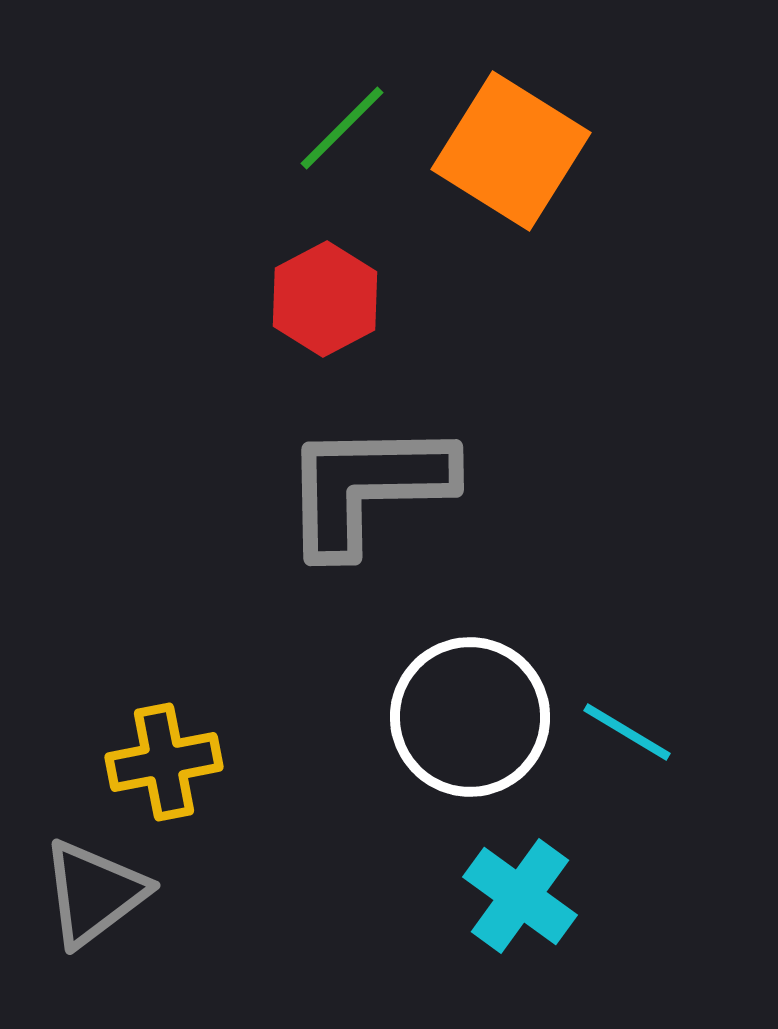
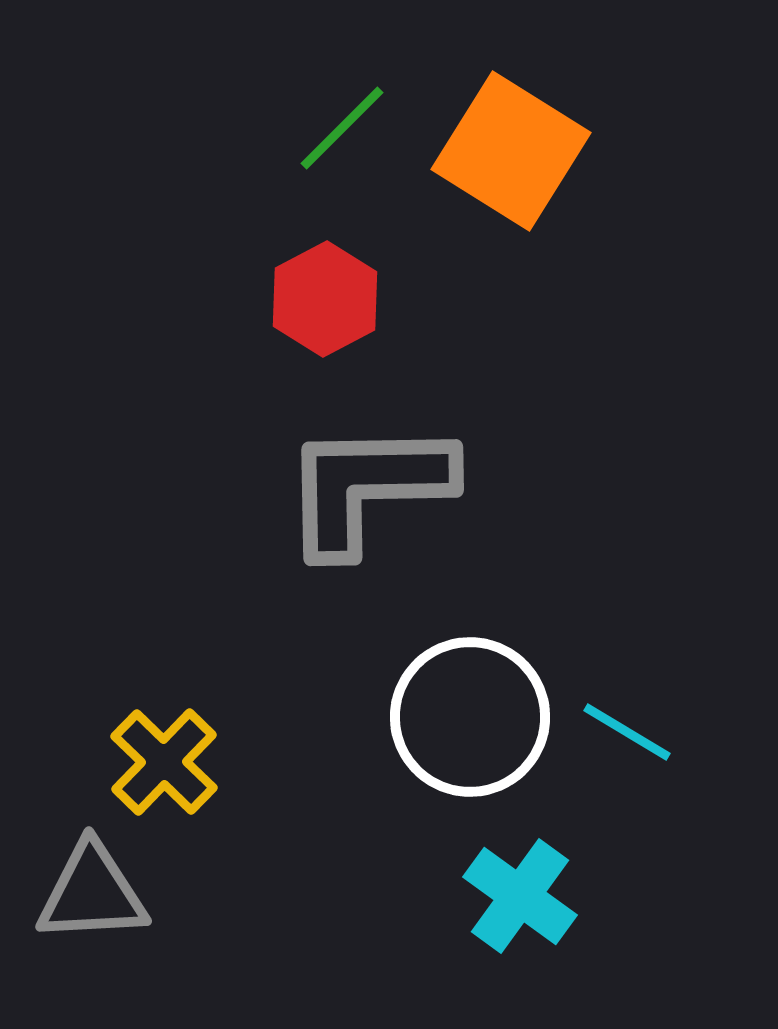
yellow cross: rotated 35 degrees counterclockwise
gray triangle: moved 2 px left; rotated 34 degrees clockwise
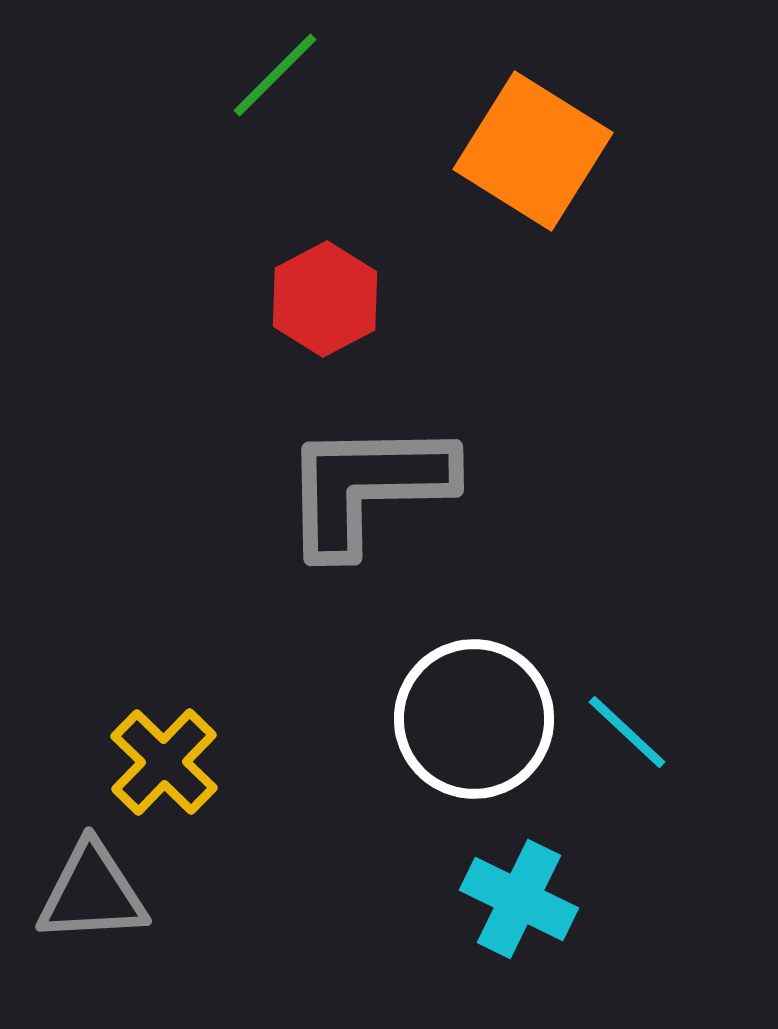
green line: moved 67 px left, 53 px up
orange square: moved 22 px right
white circle: moved 4 px right, 2 px down
cyan line: rotated 12 degrees clockwise
cyan cross: moved 1 px left, 3 px down; rotated 10 degrees counterclockwise
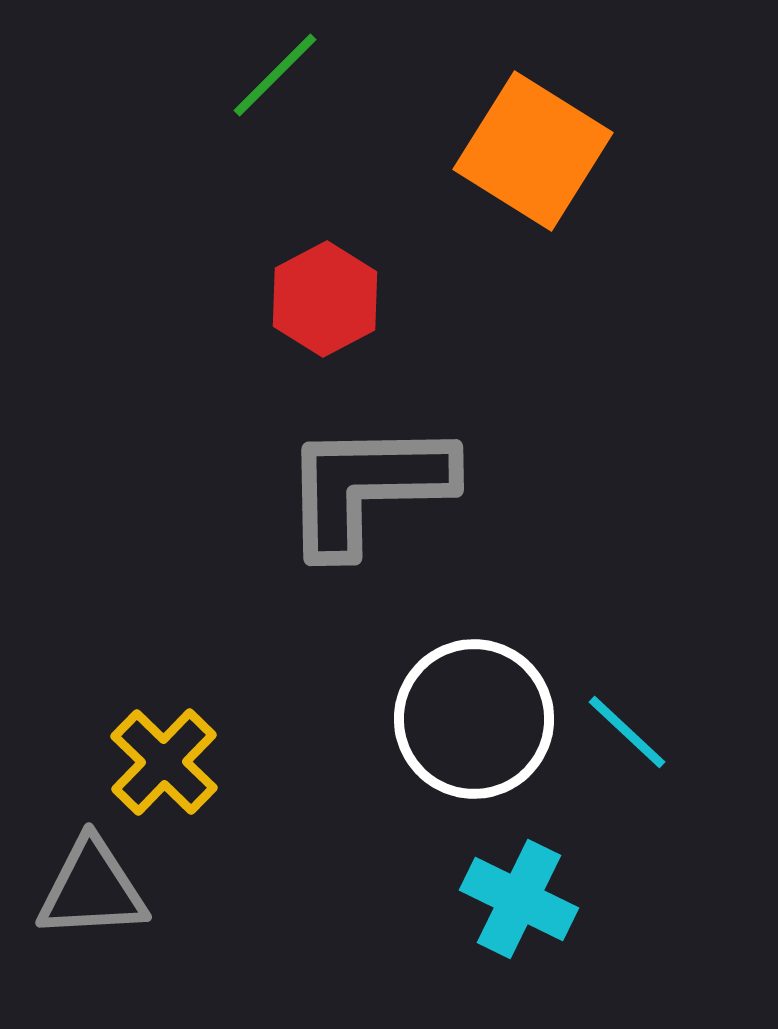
gray triangle: moved 4 px up
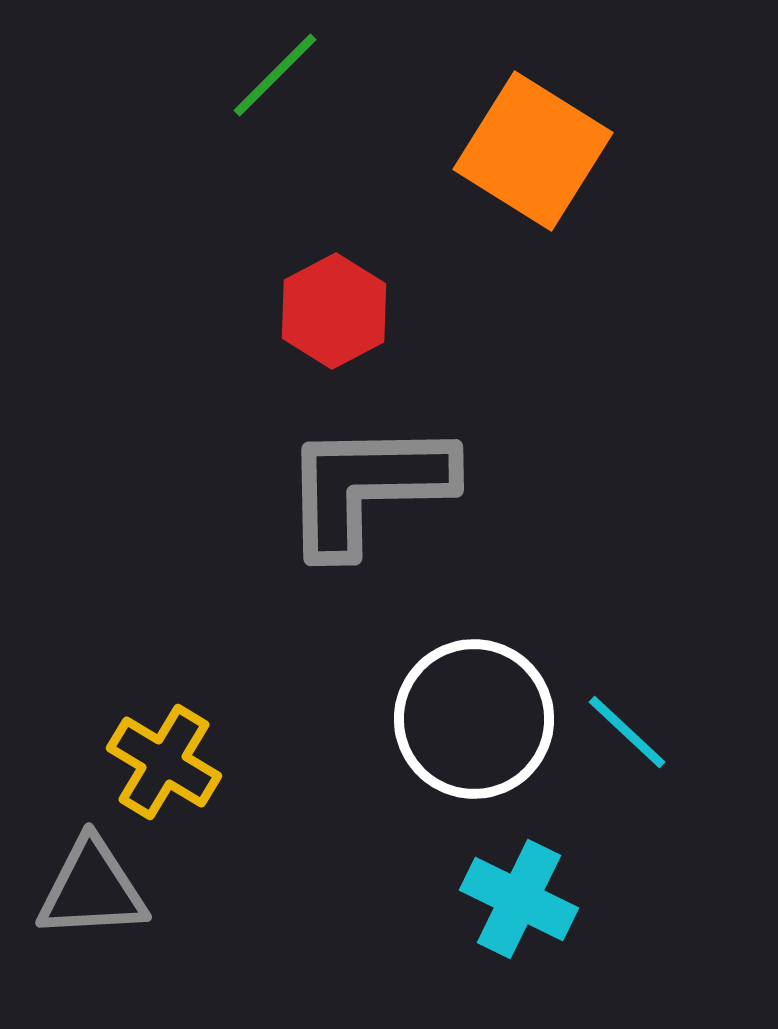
red hexagon: moved 9 px right, 12 px down
yellow cross: rotated 13 degrees counterclockwise
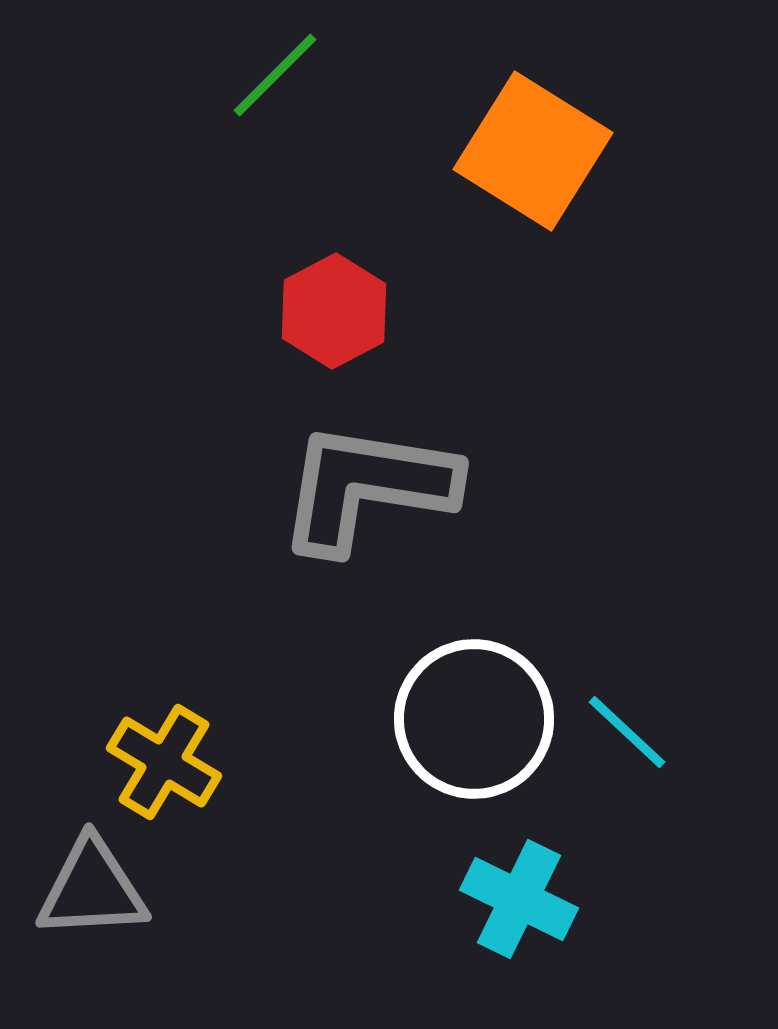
gray L-shape: rotated 10 degrees clockwise
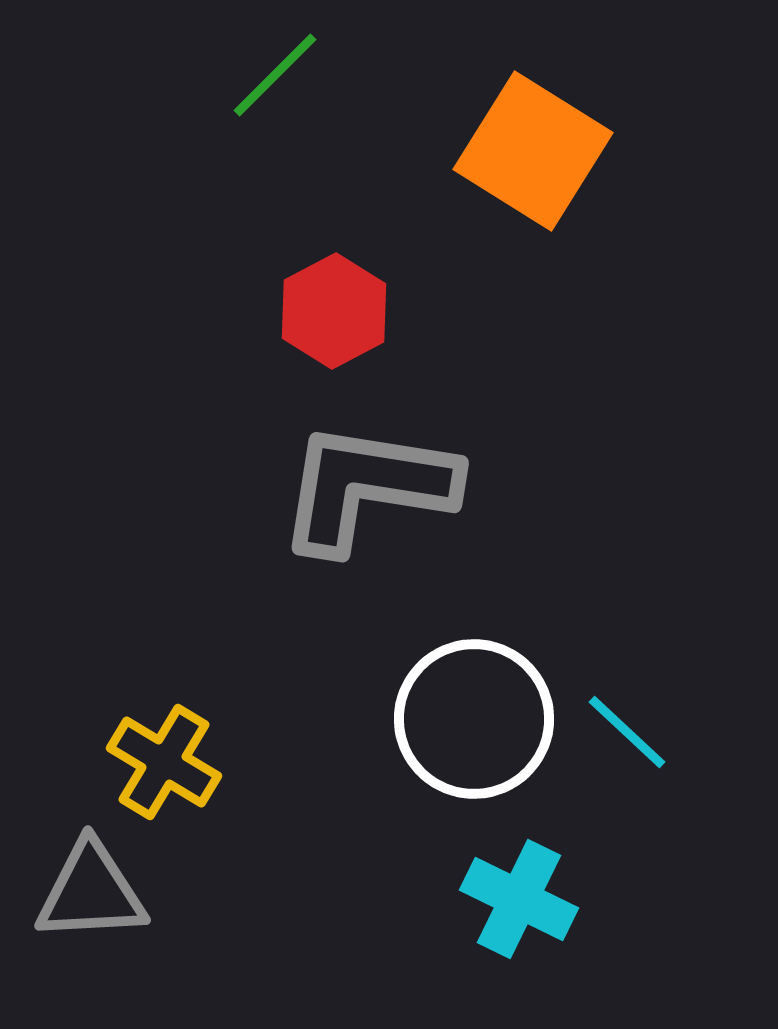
gray triangle: moved 1 px left, 3 px down
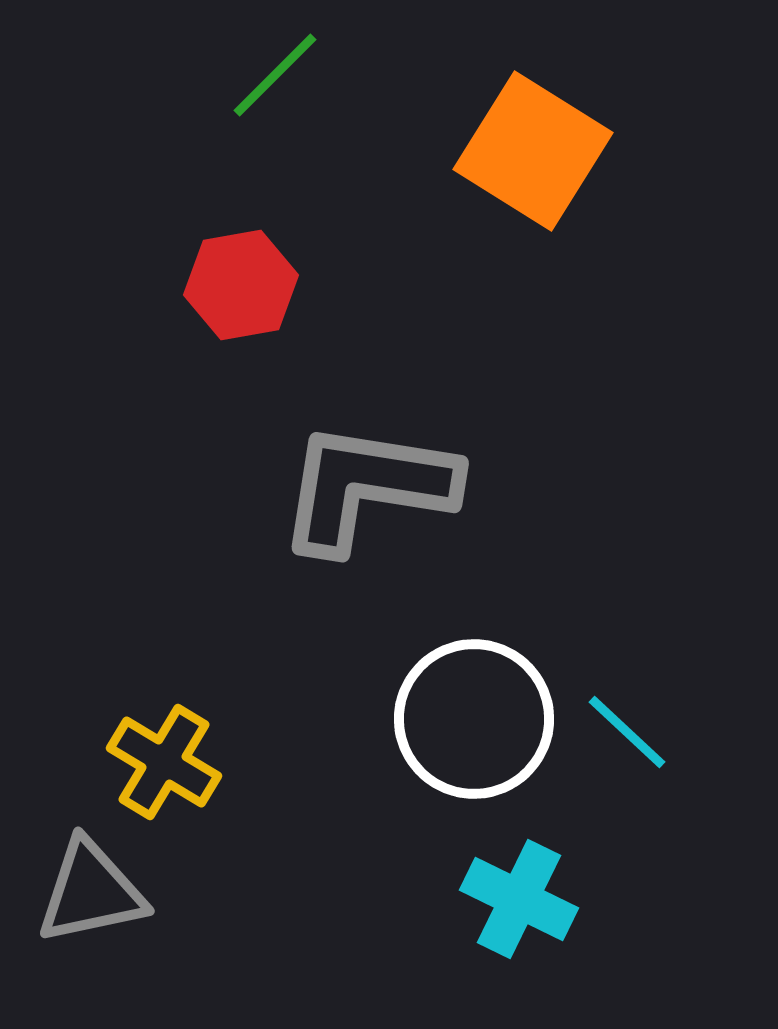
red hexagon: moved 93 px left, 26 px up; rotated 18 degrees clockwise
gray triangle: rotated 9 degrees counterclockwise
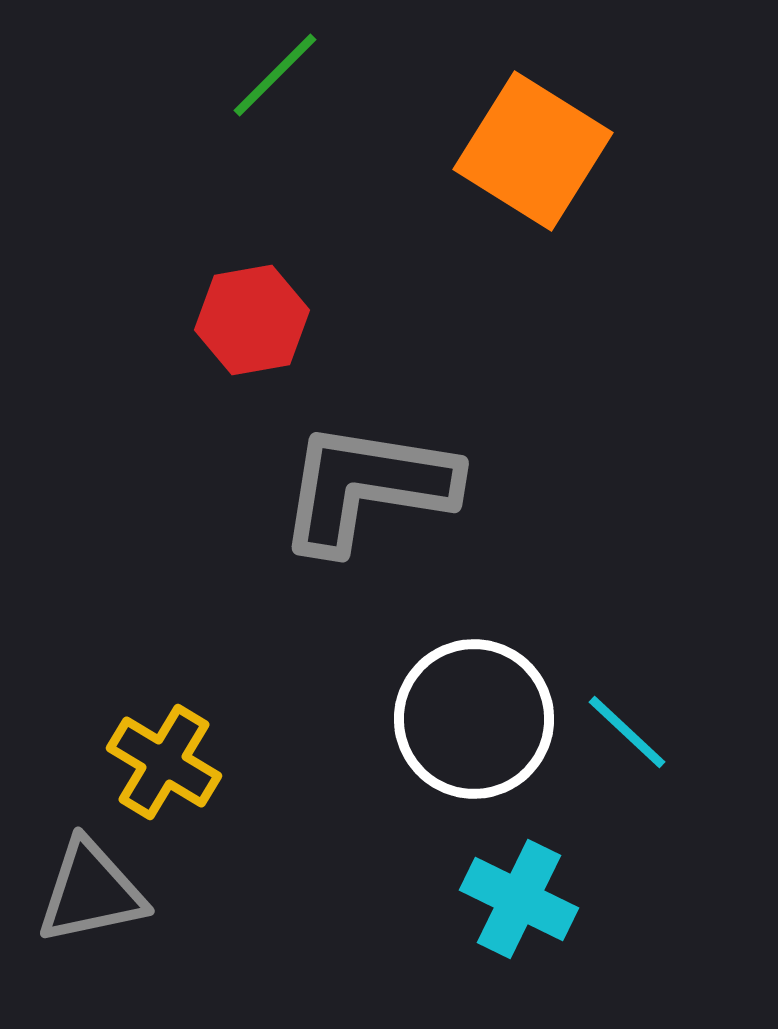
red hexagon: moved 11 px right, 35 px down
